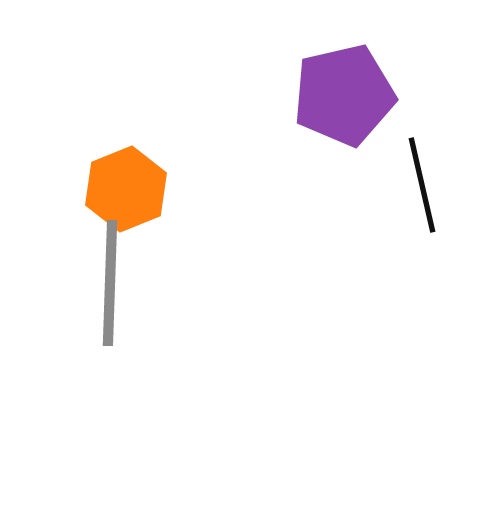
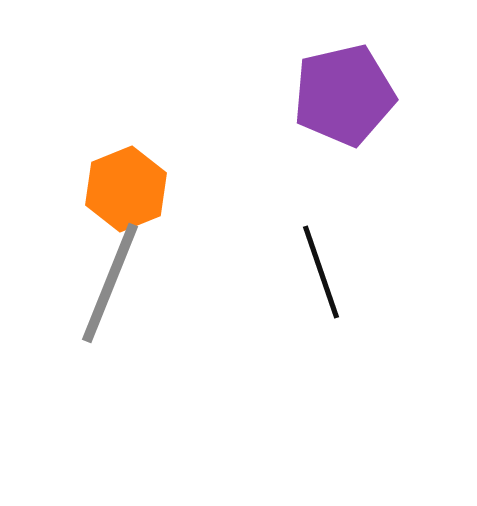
black line: moved 101 px left, 87 px down; rotated 6 degrees counterclockwise
gray line: rotated 20 degrees clockwise
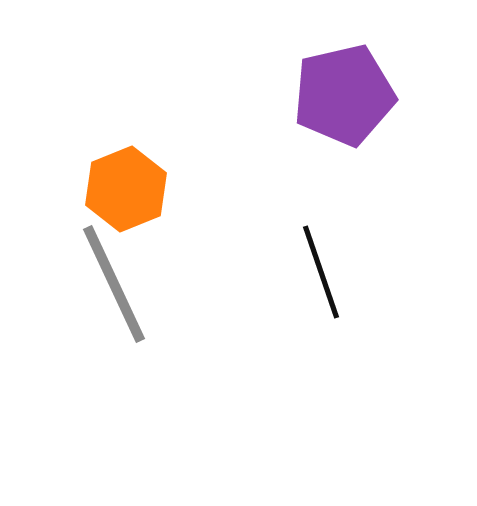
gray line: moved 4 px right, 1 px down; rotated 47 degrees counterclockwise
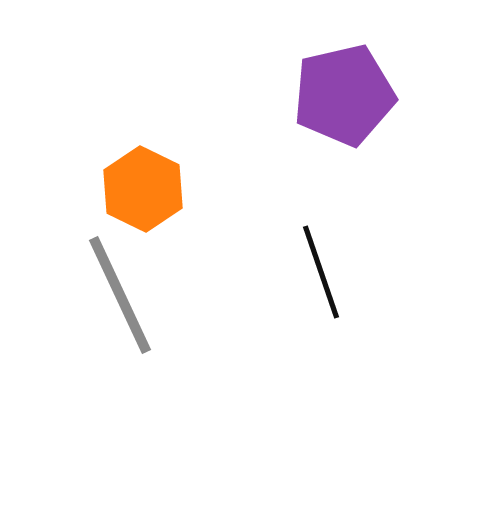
orange hexagon: moved 17 px right; rotated 12 degrees counterclockwise
gray line: moved 6 px right, 11 px down
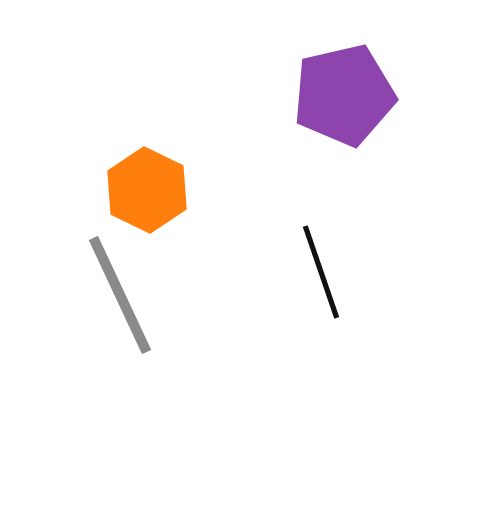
orange hexagon: moved 4 px right, 1 px down
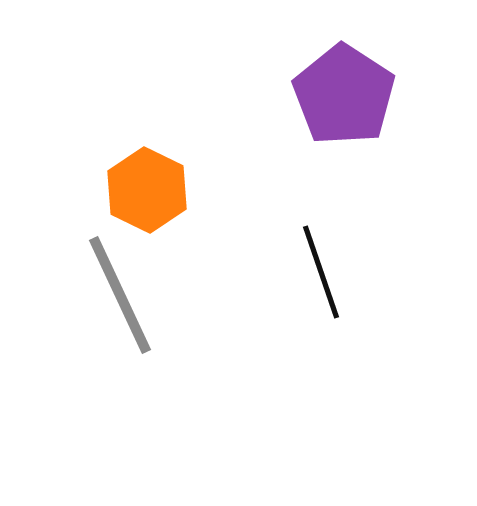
purple pentagon: rotated 26 degrees counterclockwise
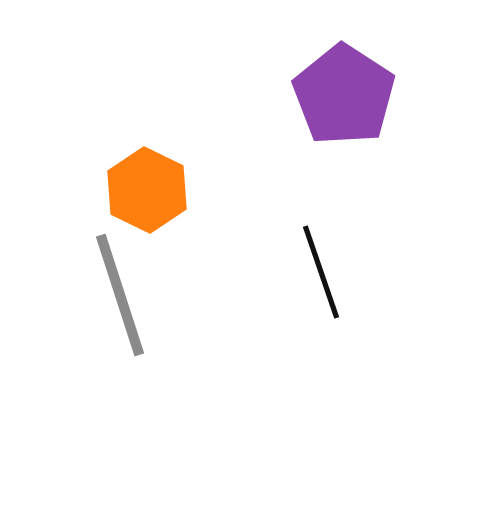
gray line: rotated 7 degrees clockwise
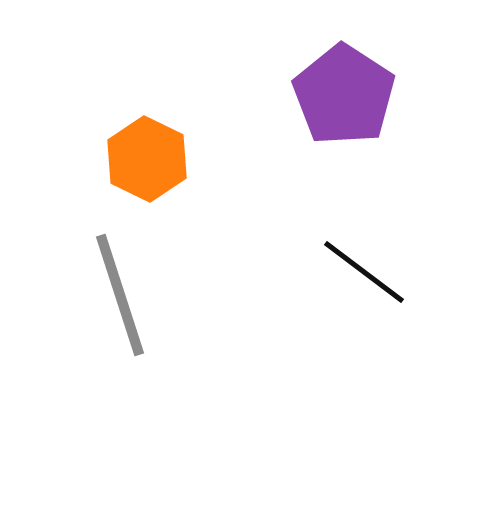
orange hexagon: moved 31 px up
black line: moved 43 px right; rotated 34 degrees counterclockwise
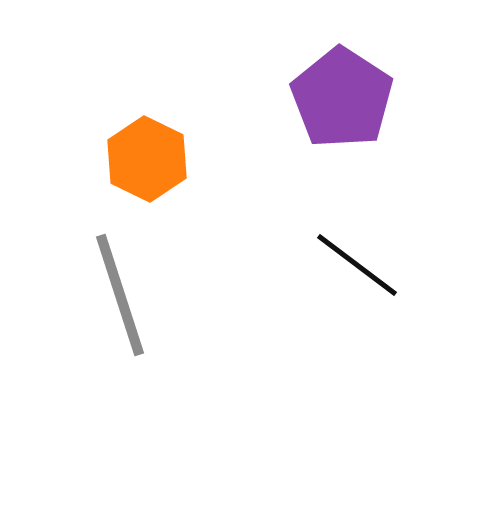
purple pentagon: moved 2 px left, 3 px down
black line: moved 7 px left, 7 px up
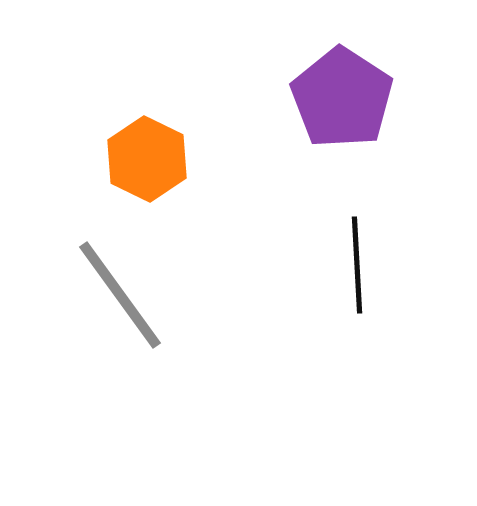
black line: rotated 50 degrees clockwise
gray line: rotated 18 degrees counterclockwise
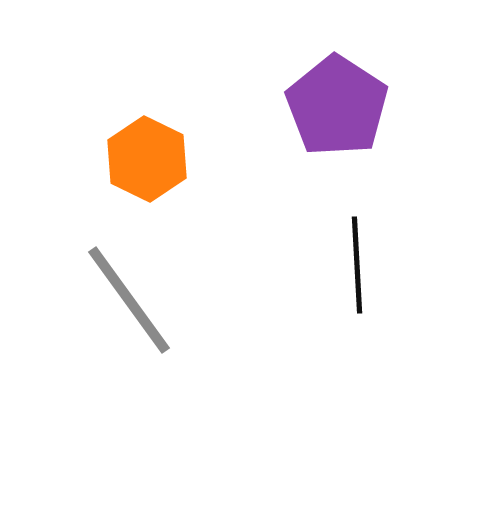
purple pentagon: moved 5 px left, 8 px down
gray line: moved 9 px right, 5 px down
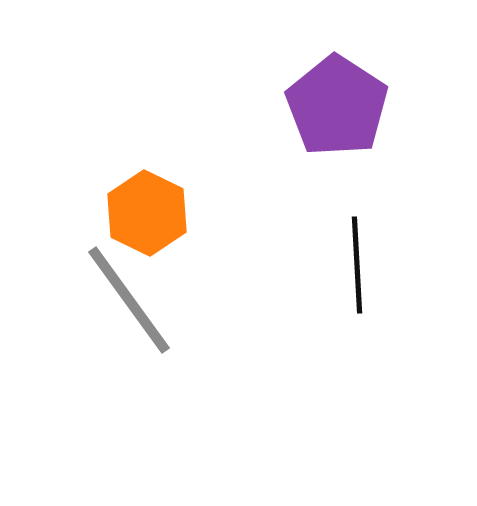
orange hexagon: moved 54 px down
